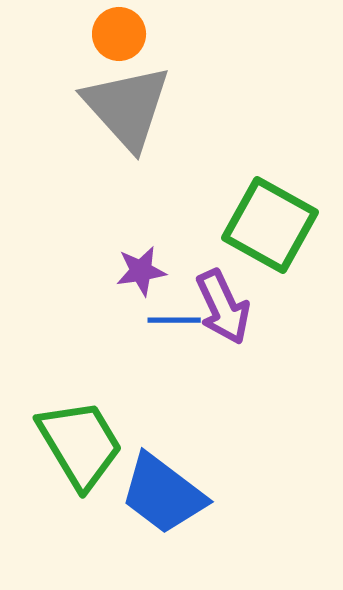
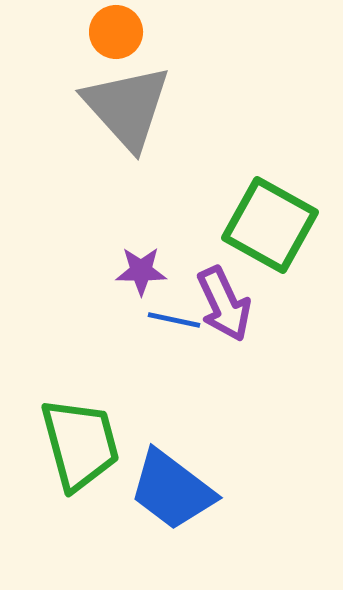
orange circle: moved 3 px left, 2 px up
purple star: rotated 9 degrees clockwise
purple arrow: moved 1 px right, 3 px up
blue line: rotated 12 degrees clockwise
green trapezoid: rotated 16 degrees clockwise
blue trapezoid: moved 9 px right, 4 px up
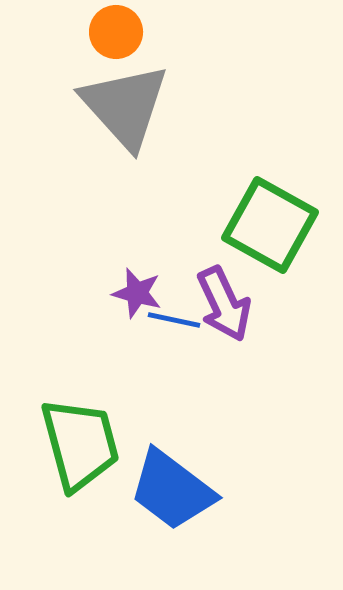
gray triangle: moved 2 px left, 1 px up
purple star: moved 4 px left, 22 px down; rotated 15 degrees clockwise
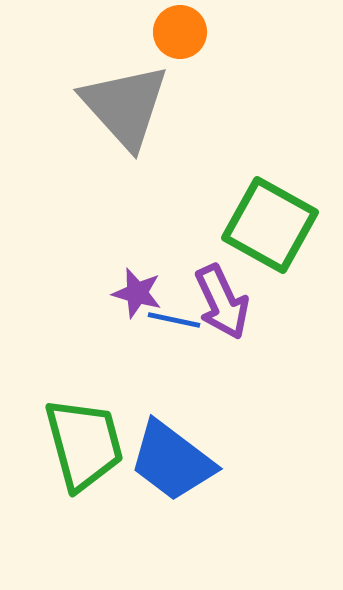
orange circle: moved 64 px right
purple arrow: moved 2 px left, 2 px up
green trapezoid: moved 4 px right
blue trapezoid: moved 29 px up
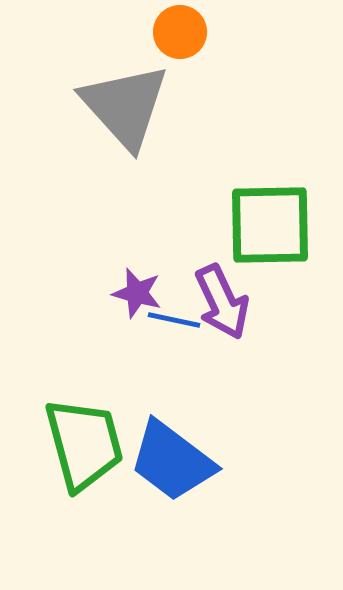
green square: rotated 30 degrees counterclockwise
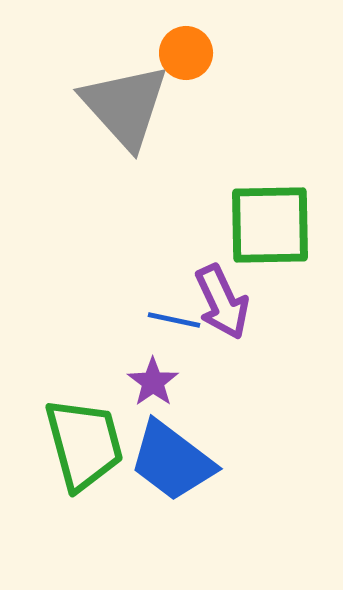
orange circle: moved 6 px right, 21 px down
purple star: moved 16 px right, 89 px down; rotated 21 degrees clockwise
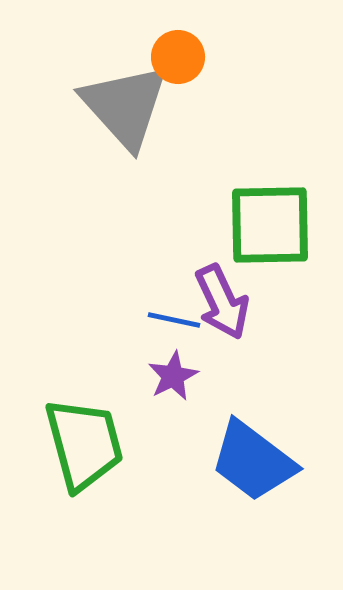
orange circle: moved 8 px left, 4 px down
purple star: moved 20 px right, 6 px up; rotated 9 degrees clockwise
blue trapezoid: moved 81 px right
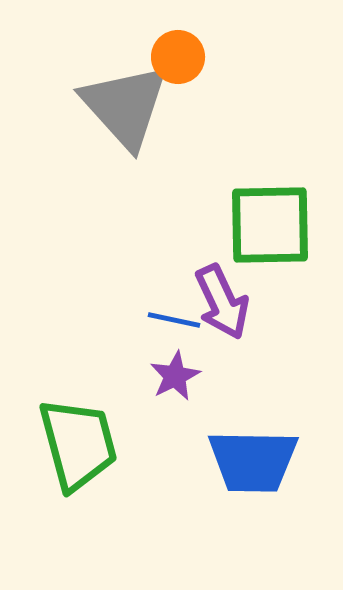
purple star: moved 2 px right
green trapezoid: moved 6 px left
blue trapezoid: rotated 36 degrees counterclockwise
